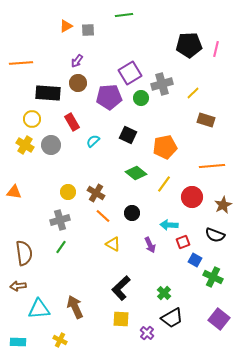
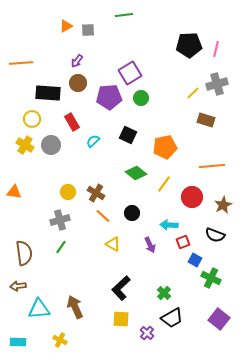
gray cross at (162, 84): moved 55 px right
green cross at (213, 277): moved 2 px left, 1 px down
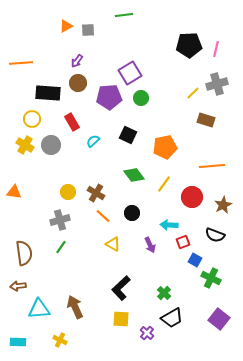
green diamond at (136, 173): moved 2 px left, 2 px down; rotated 15 degrees clockwise
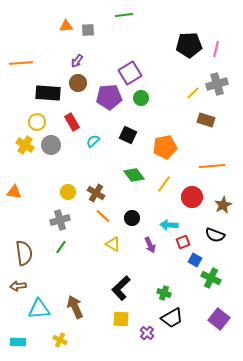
orange triangle at (66, 26): rotated 24 degrees clockwise
yellow circle at (32, 119): moved 5 px right, 3 px down
black circle at (132, 213): moved 5 px down
green cross at (164, 293): rotated 24 degrees counterclockwise
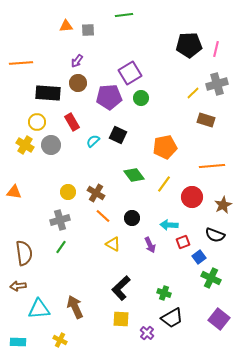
black square at (128, 135): moved 10 px left
blue square at (195, 260): moved 4 px right, 3 px up; rotated 24 degrees clockwise
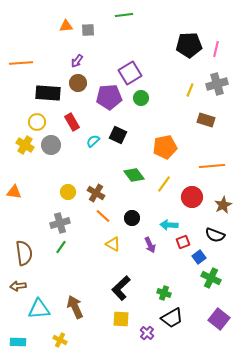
yellow line at (193, 93): moved 3 px left, 3 px up; rotated 24 degrees counterclockwise
gray cross at (60, 220): moved 3 px down
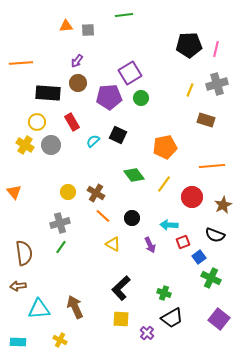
orange triangle at (14, 192): rotated 42 degrees clockwise
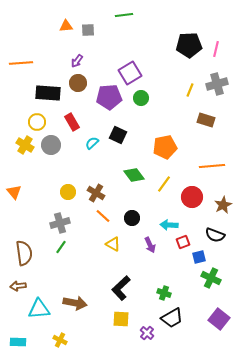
cyan semicircle at (93, 141): moved 1 px left, 2 px down
blue square at (199, 257): rotated 24 degrees clockwise
brown arrow at (75, 307): moved 4 px up; rotated 125 degrees clockwise
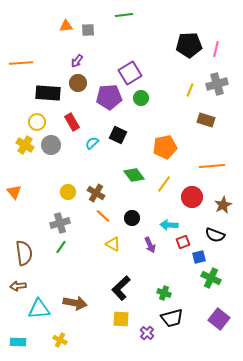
black trapezoid at (172, 318): rotated 15 degrees clockwise
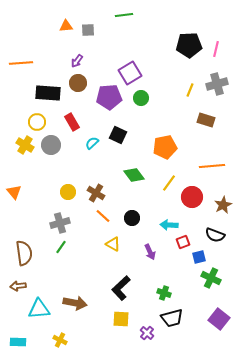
yellow line at (164, 184): moved 5 px right, 1 px up
purple arrow at (150, 245): moved 7 px down
